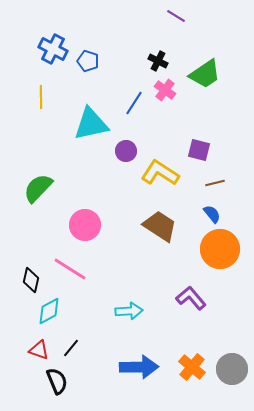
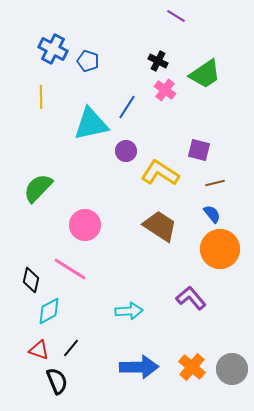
blue line: moved 7 px left, 4 px down
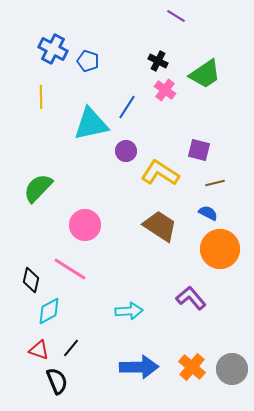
blue semicircle: moved 4 px left, 1 px up; rotated 24 degrees counterclockwise
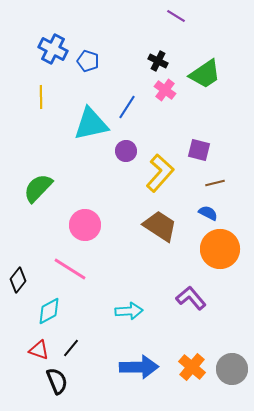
yellow L-shape: rotated 99 degrees clockwise
black diamond: moved 13 px left; rotated 25 degrees clockwise
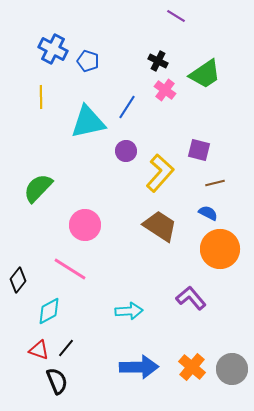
cyan triangle: moved 3 px left, 2 px up
black line: moved 5 px left
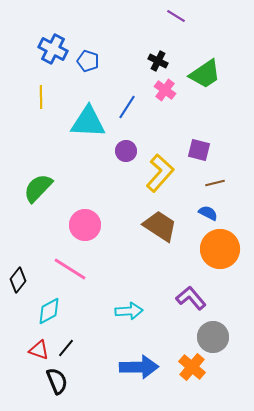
cyan triangle: rotated 15 degrees clockwise
gray circle: moved 19 px left, 32 px up
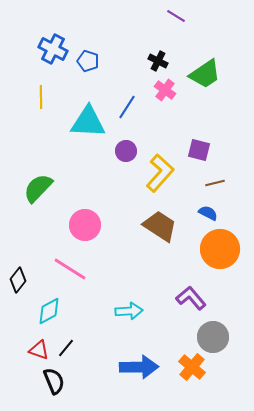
black semicircle: moved 3 px left
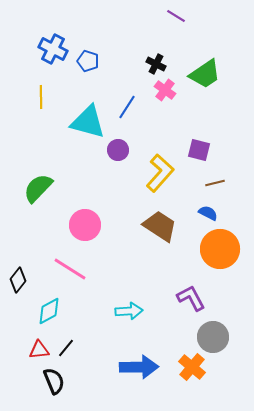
black cross: moved 2 px left, 3 px down
cyan triangle: rotated 12 degrees clockwise
purple circle: moved 8 px left, 1 px up
purple L-shape: rotated 12 degrees clockwise
red triangle: rotated 25 degrees counterclockwise
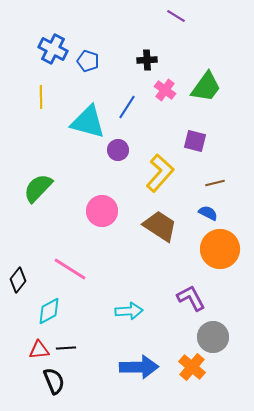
black cross: moved 9 px left, 4 px up; rotated 30 degrees counterclockwise
green trapezoid: moved 1 px right, 13 px down; rotated 20 degrees counterclockwise
purple square: moved 4 px left, 9 px up
pink circle: moved 17 px right, 14 px up
black line: rotated 48 degrees clockwise
